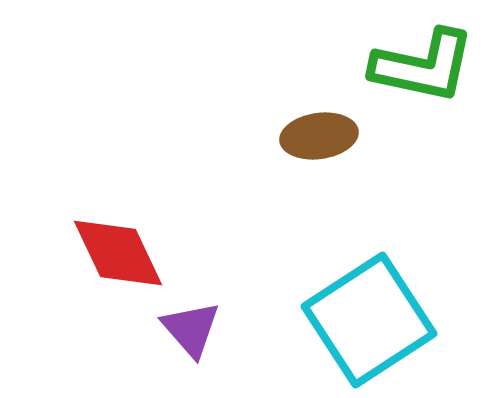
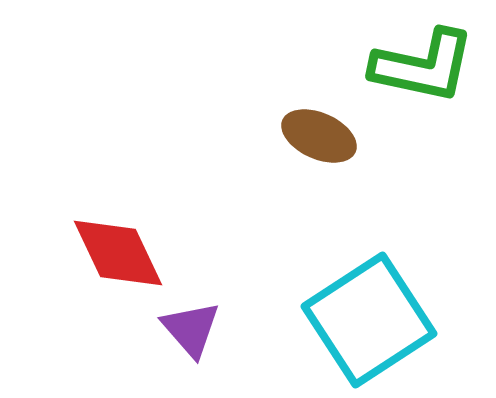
brown ellipse: rotated 32 degrees clockwise
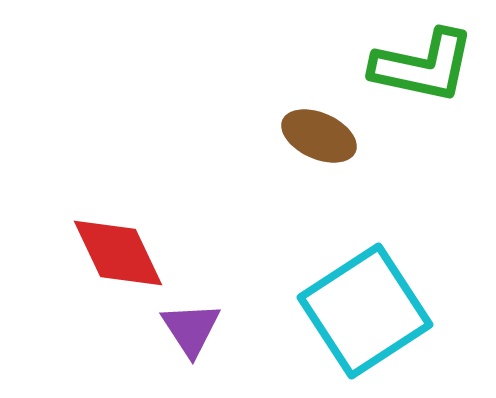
cyan square: moved 4 px left, 9 px up
purple triangle: rotated 8 degrees clockwise
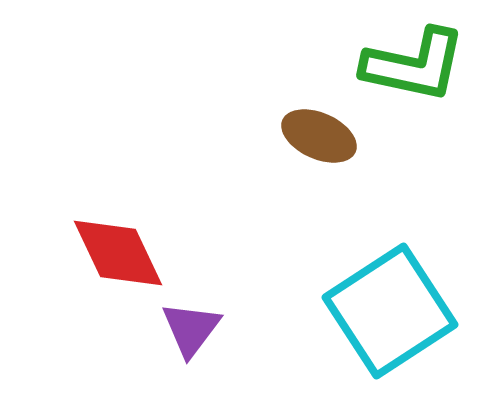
green L-shape: moved 9 px left, 1 px up
cyan square: moved 25 px right
purple triangle: rotated 10 degrees clockwise
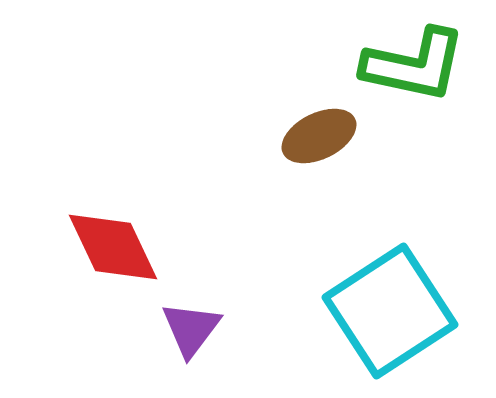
brown ellipse: rotated 50 degrees counterclockwise
red diamond: moved 5 px left, 6 px up
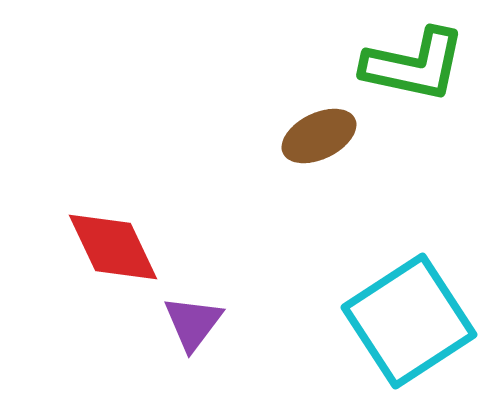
cyan square: moved 19 px right, 10 px down
purple triangle: moved 2 px right, 6 px up
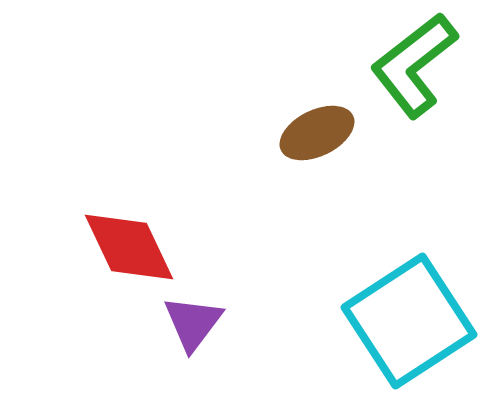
green L-shape: rotated 130 degrees clockwise
brown ellipse: moved 2 px left, 3 px up
red diamond: moved 16 px right
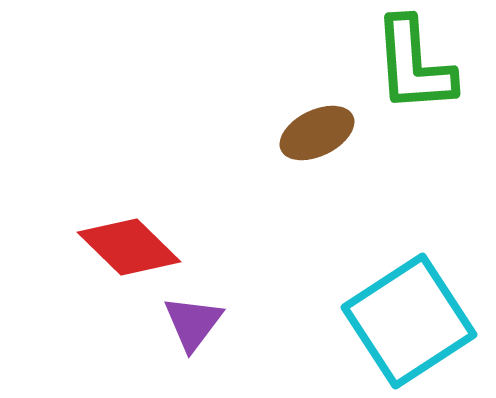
green L-shape: rotated 56 degrees counterclockwise
red diamond: rotated 20 degrees counterclockwise
